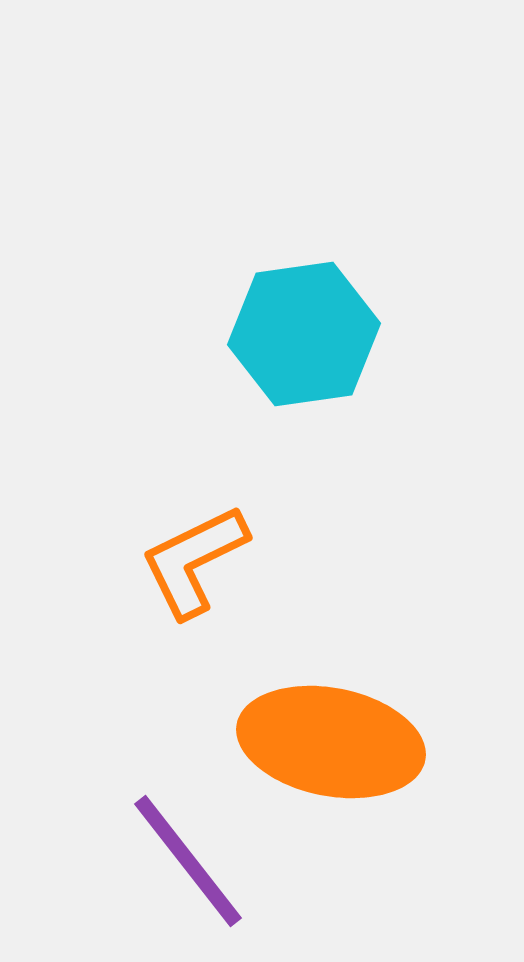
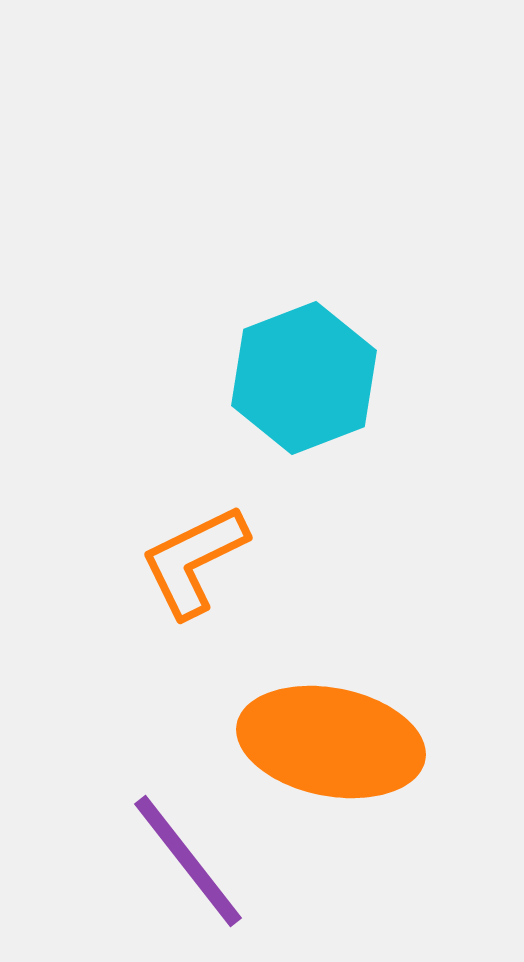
cyan hexagon: moved 44 px down; rotated 13 degrees counterclockwise
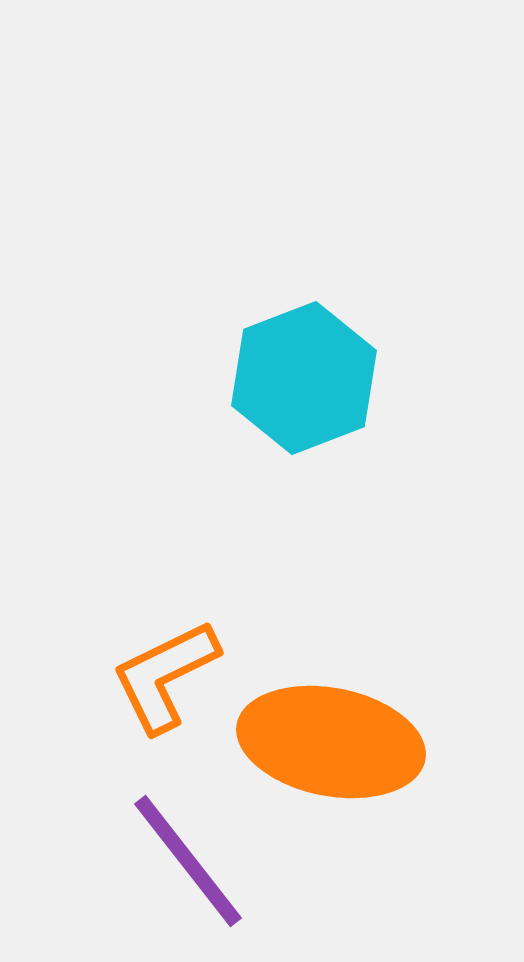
orange L-shape: moved 29 px left, 115 px down
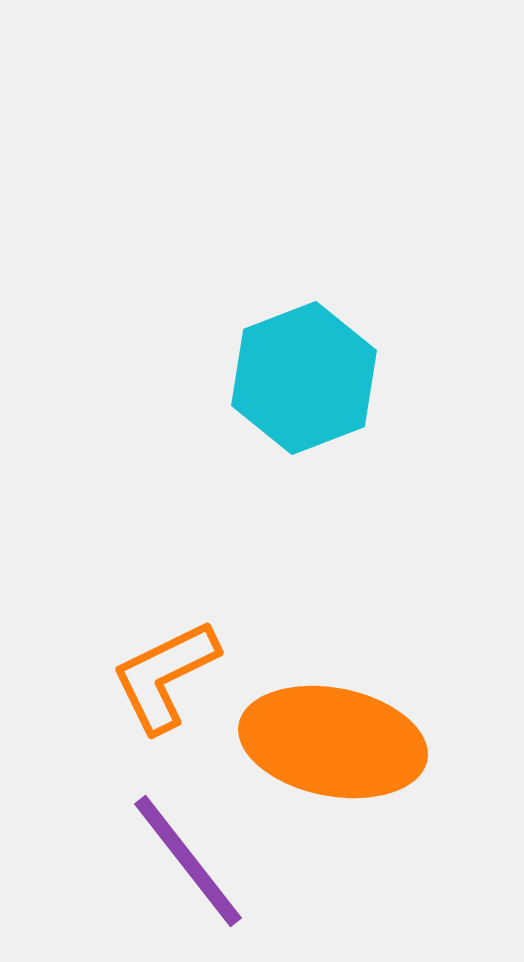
orange ellipse: moved 2 px right
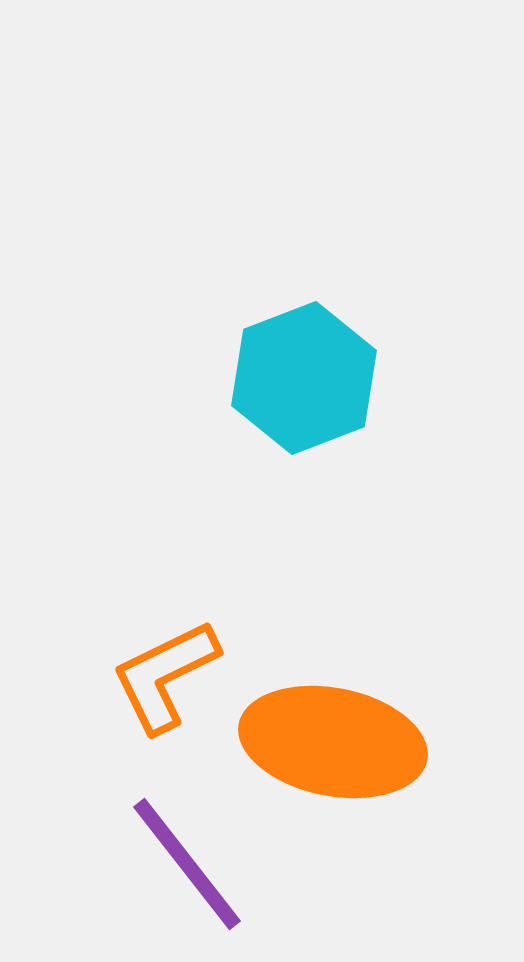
purple line: moved 1 px left, 3 px down
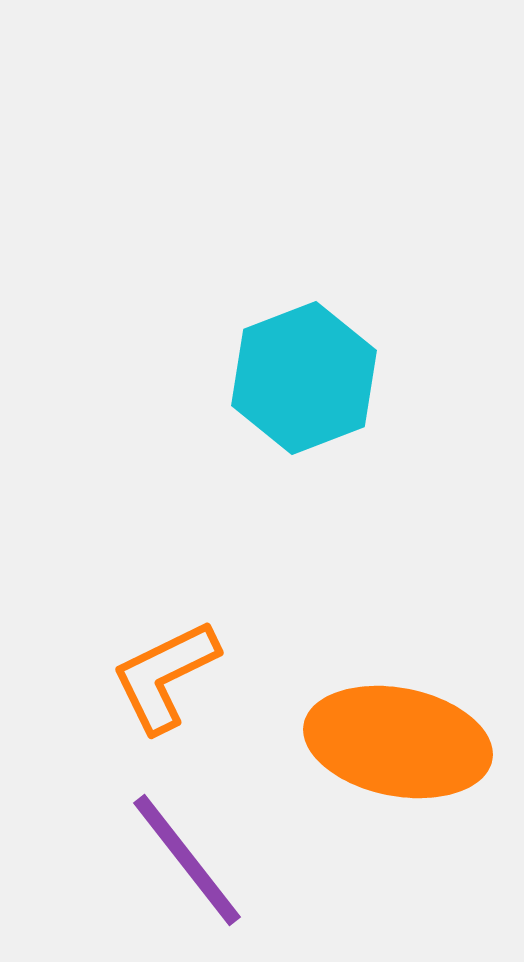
orange ellipse: moved 65 px right
purple line: moved 4 px up
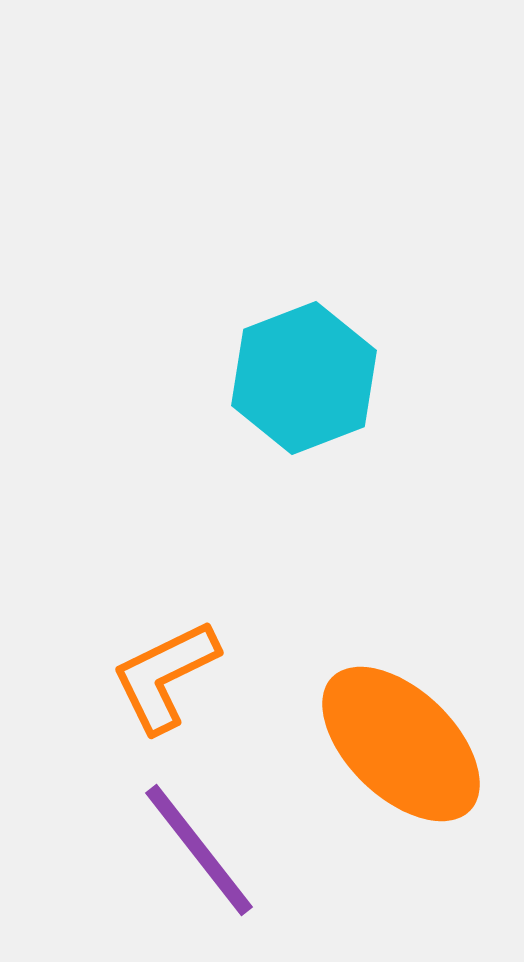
orange ellipse: moved 3 px right, 2 px down; rotated 33 degrees clockwise
purple line: moved 12 px right, 10 px up
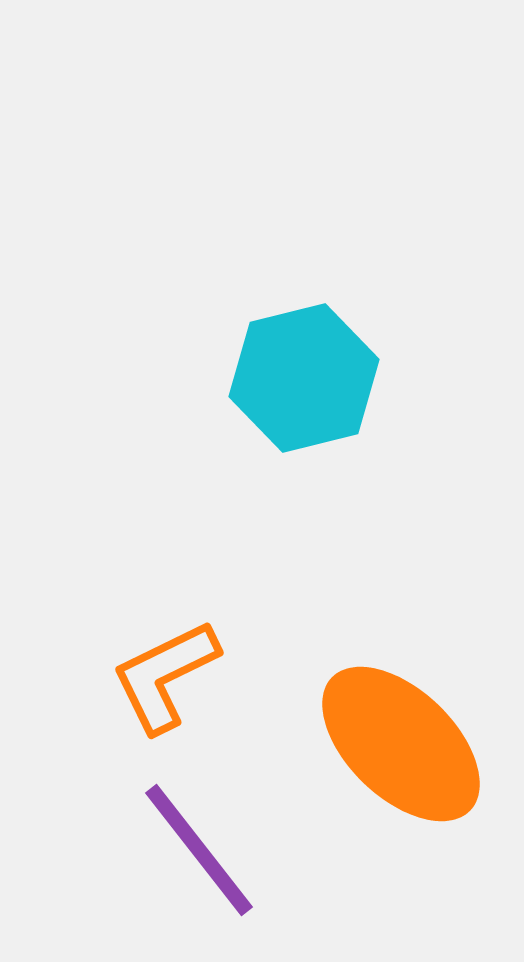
cyan hexagon: rotated 7 degrees clockwise
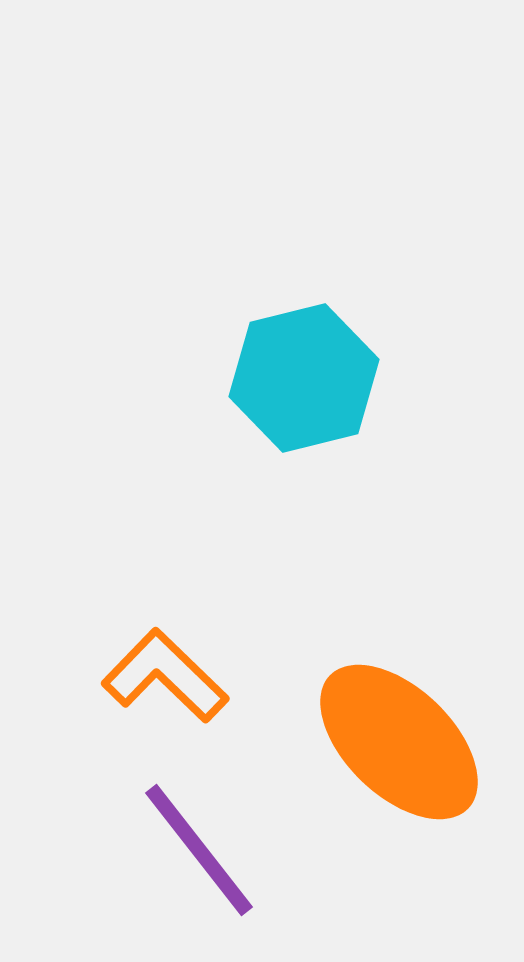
orange L-shape: rotated 70 degrees clockwise
orange ellipse: moved 2 px left, 2 px up
